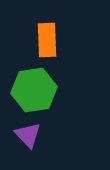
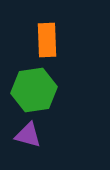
purple triangle: rotated 32 degrees counterclockwise
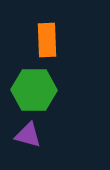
green hexagon: rotated 9 degrees clockwise
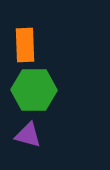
orange rectangle: moved 22 px left, 5 px down
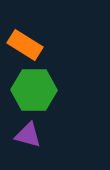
orange rectangle: rotated 56 degrees counterclockwise
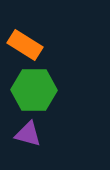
purple triangle: moved 1 px up
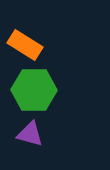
purple triangle: moved 2 px right
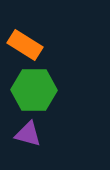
purple triangle: moved 2 px left
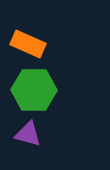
orange rectangle: moved 3 px right, 1 px up; rotated 8 degrees counterclockwise
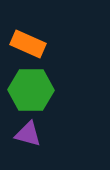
green hexagon: moved 3 px left
